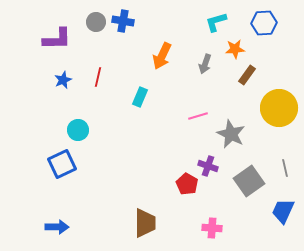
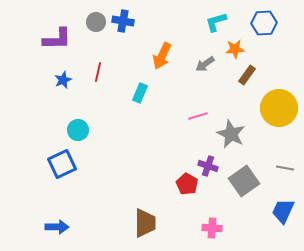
gray arrow: rotated 36 degrees clockwise
red line: moved 5 px up
cyan rectangle: moved 4 px up
gray line: rotated 66 degrees counterclockwise
gray square: moved 5 px left
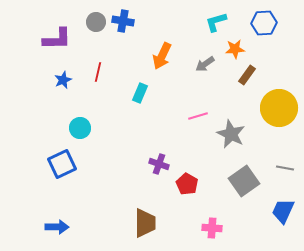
cyan circle: moved 2 px right, 2 px up
purple cross: moved 49 px left, 2 px up
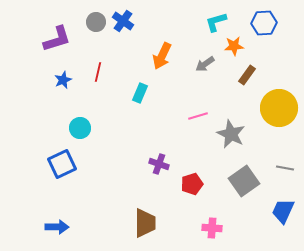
blue cross: rotated 25 degrees clockwise
purple L-shape: rotated 16 degrees counterclockwise
orange star: moved 1 px left, 3 px up
red pentagon: moved 5 px right; rotated 25 degrees clockwise
